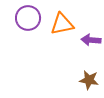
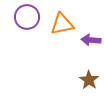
purple circle: moved 1 px left, 1 px up
brown star: rotated 24 degrees clockwise
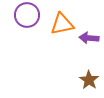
purple circle: moved 2 px up
purple arrow: moved 2 px left, 2 px up
